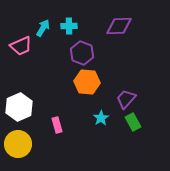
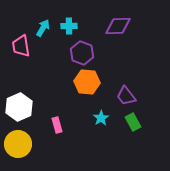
purple diamond: moved 1 px left
pink trapezoid: rotated 105 degrees clockwise
purple trapezoid: moved 3 px up; rotated 80 degrees counterclockwise
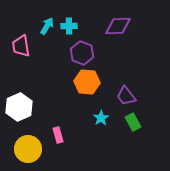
cyan arrow: moved 4 px right, 2 px up
pink rectangle: moved 1 px right, 10 px down
yellow circle: moved 10 px right, 5 px down
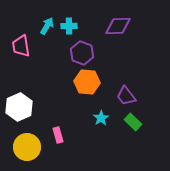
green rectangle: rotated 18 degrees counterclockwise
yellow circle: moved 1 px left, 2 px up
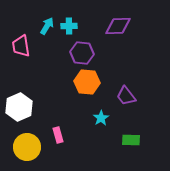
purple hexagon: rotated 15 degrees counterclockwise
green rectangle: moved 2 px left, 18 px down; rotated 42 degrees counterclockwise
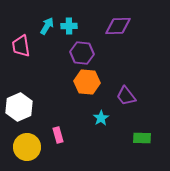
green rectangle: moved 11 px right, 2 px up
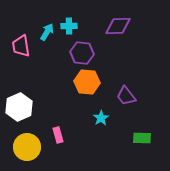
cyan arrow: moved 6 px down
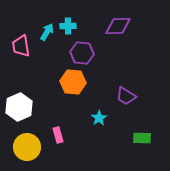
cyan cross: moved 1 px left
orange hexagon: moved 14 px left
purple trapezoid: rotated 20 degrees counterclockwise
cyan star: moved 2 px left
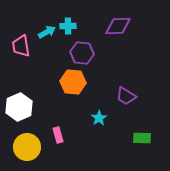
cyan arrow: rotated 30 degrees clockwise
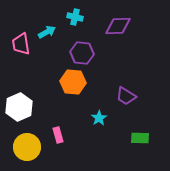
cyan cross: moved 7 px right, 9 px up; rotated 14 degrees clockwise
pink trapezoid: moved 2 px up
green rectangle: moved 2 px left
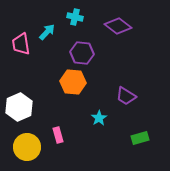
purple diamond: rotated 40 degrees clockwise
cyan arrow: rotated 18 degrees counterclockwise
green rectangle: rotated 18 degrees counterclockwise
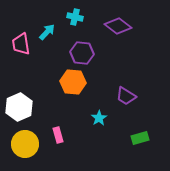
yellow circle: moved 2 px left, 3 px up
